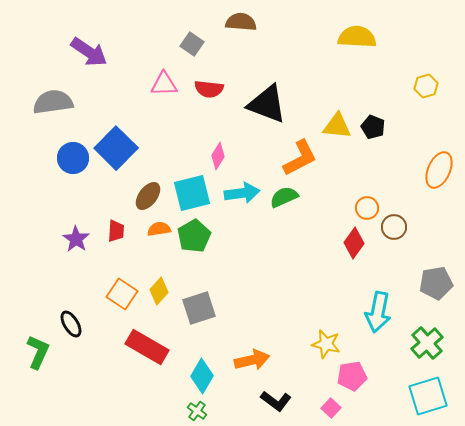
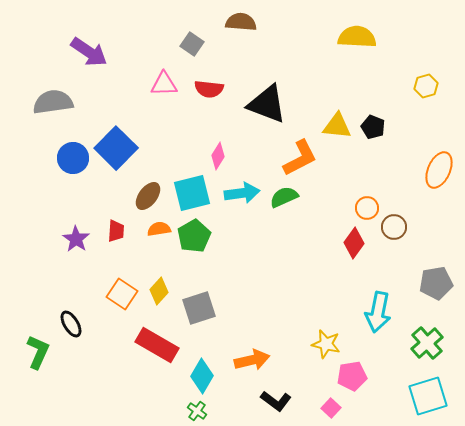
red rectangle at (147, 347): moved 10 px right, 2 px up
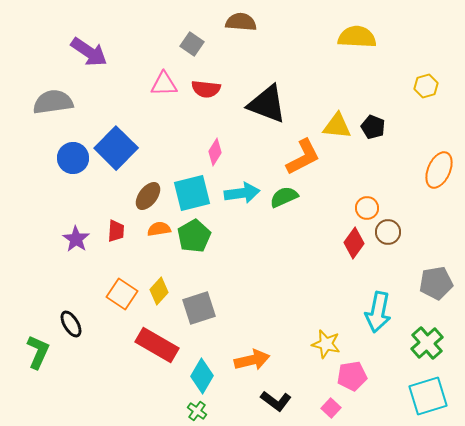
red semicircle at (209, 89): moved 3 px left
pink diamond at (218, 156): moved 3 px left, 4 px up
orange L-shape at (300, 158): moved 3 px right, 1 px up
brown circle at (394, 227): moved 6 px left, 5 px down
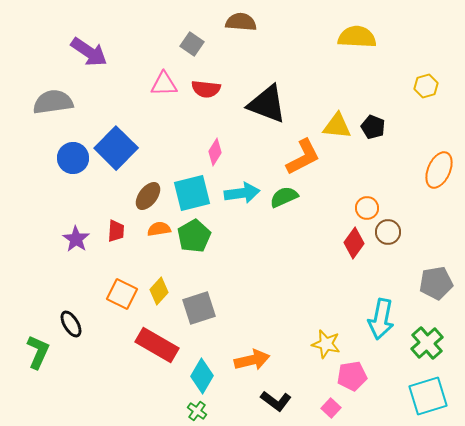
orange square at (122, 294): rotated 8 degrees counterclockwise
cyan arrow at (378, 312): moved 3 px right, 7 px down
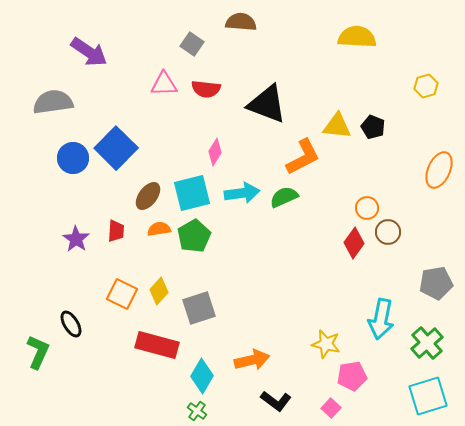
red rectangle at (157, 345): rotated 15 degrees counterclockwise
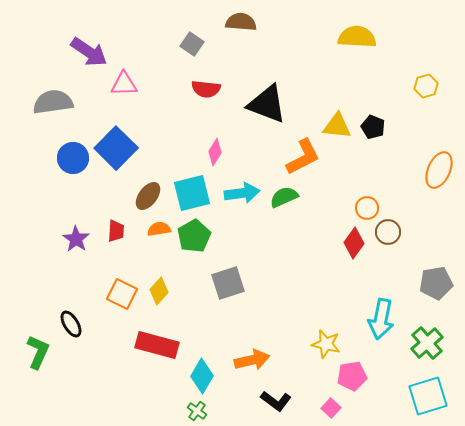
pink triangle at (164, 84): moved 40 px left
gray square at (199, 308): moved 29 px right, 25 px up
